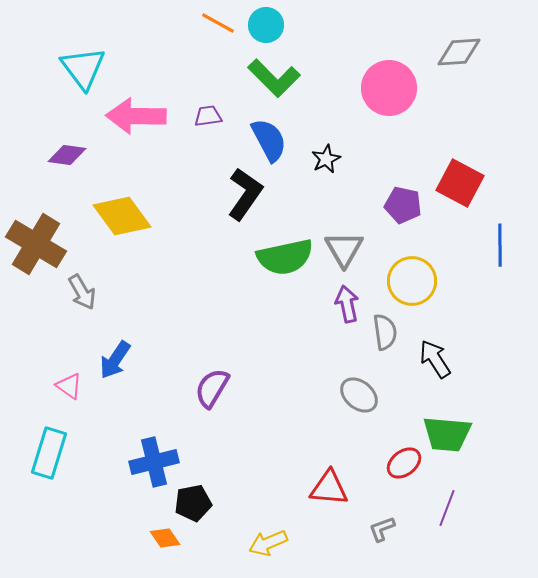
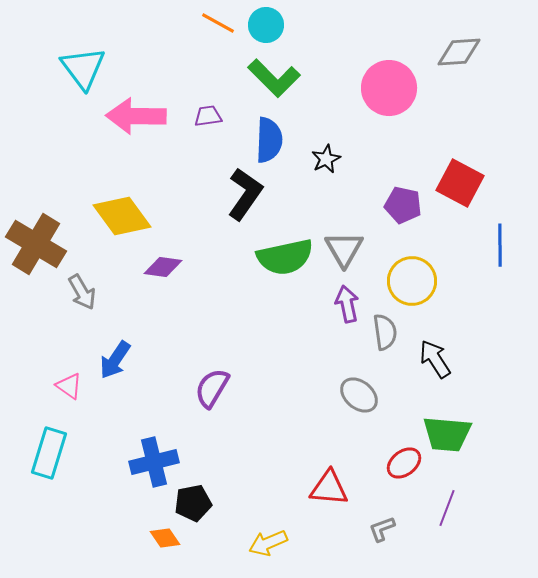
blue semicircle: rotated 30 degrees clockwise
purple diamond: moved 96 px right, 112 px down
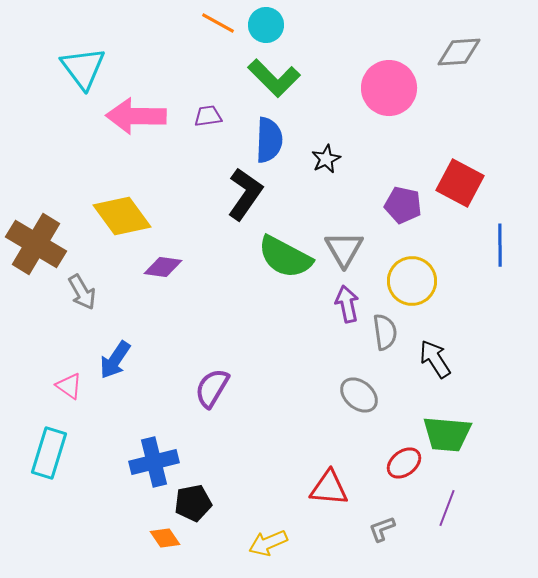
green semicircle: rotated 40 degrees clockwise
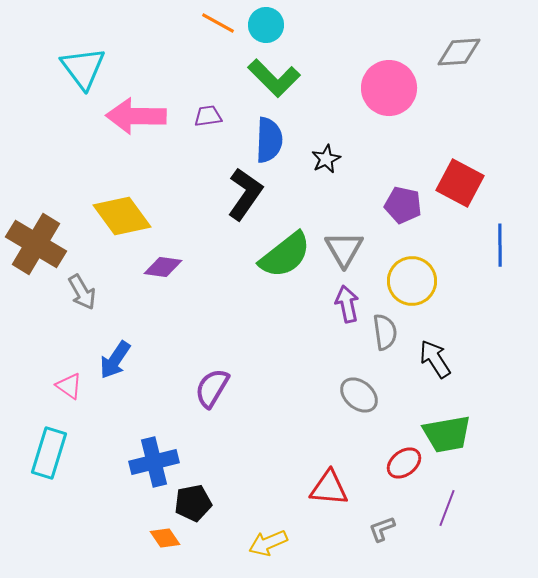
green semicircle: moved 2 px up; rotated 66 degrees counterclockwise
green trapezoid: rotated 15 degrees counterclockwise
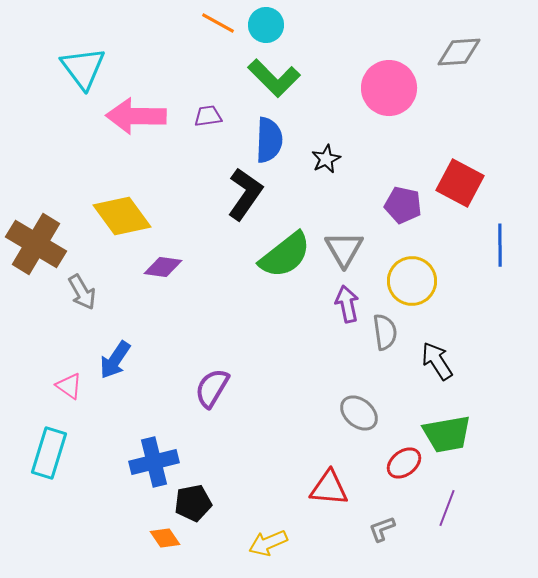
black arrow: moved 2 px right, 2 px down
gray ellipse: moved 18 px down
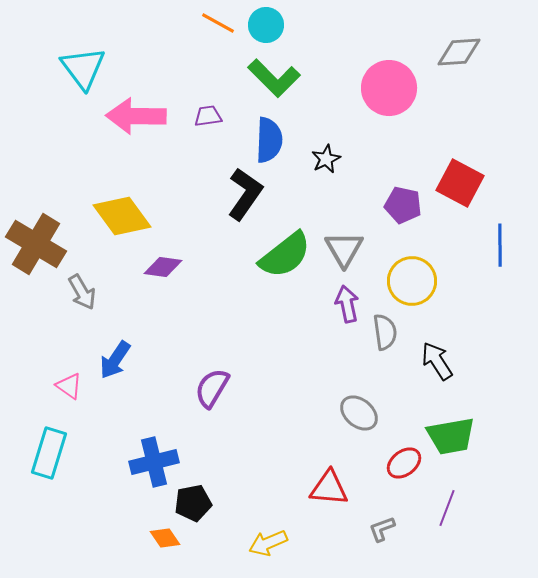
green trapezoid: moved 4 px right, 2 px down
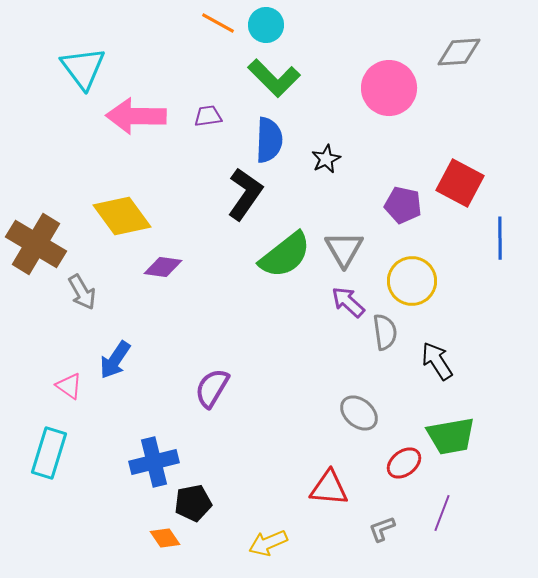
blue line: moved 7 px up
purple arrow: moved 1 px right, 2 px up; rotated 36 degrees counterclockwise
purple line: moved 5 px left, 5 px down
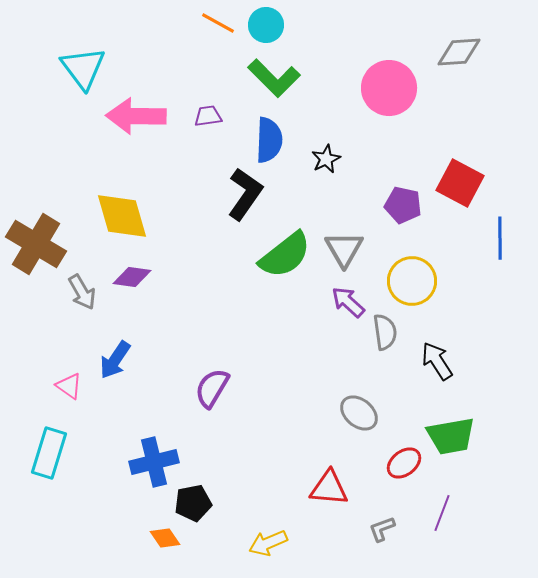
yellow diamond: rotated 20 degrees clockwise
purple diamond: moved 31 px left, 10 px down
